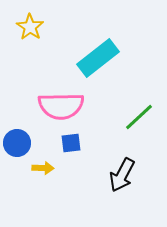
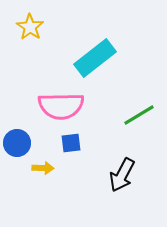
cyan rectangle: moved 3 px left
green line: moved 2 px up; rotated 12 degrees clockwise
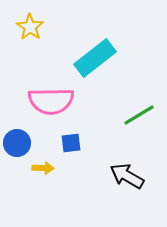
pink semicircle: moved 10 px left, 5 px up
black arrow: moved 5 px right, 1 px down; rotated 92 degrees clockwise
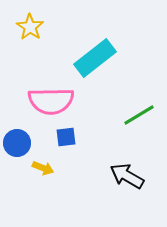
blue square: moved 5 px left, 6 px up
yellow arrow: rotated 20 degrees clockwise
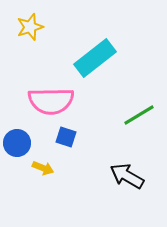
yellow star: rotated 20 degrees clockwise
blue square: rotated 25 degrees clockwise
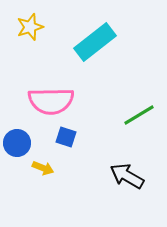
cyan rectangle: moved 16 px up
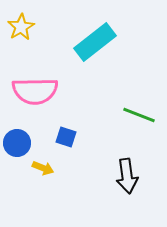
yellow star: moved 9 px left; rotated 12 degrees counterclockwise
pink semicircle: moved 16 px left, 10 px up
green line: rotated 52 degrees clockwise
black arrow: rotated 128 degrees counterclockwise
